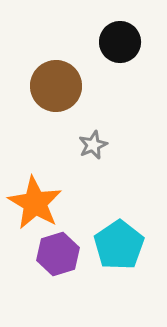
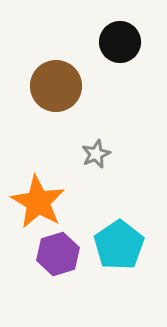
gray star: moved 3 px right, 9 px down
orange star: moved 3 px right, 1 px up
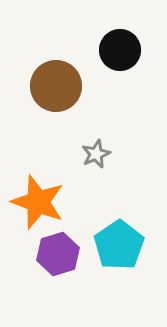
black circle: moved 8 px down
orange star: rotated 10 degrees counterclockwise
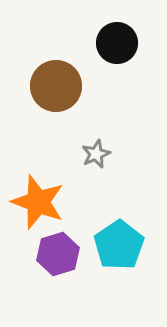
black circle: moved 3 px left, 7 px up
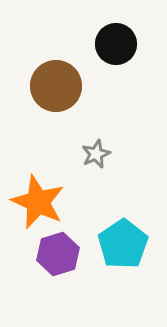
black circle: moved 1 px left, 1 px down
orange star: rotated 4 degrees clockwise
cyan pentagon: moved 4 px right, 1 px up
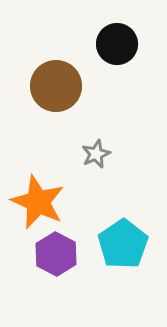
black circle: moved 1 px right
purple hexagon: moved 2 px left; rotated 15 degrees counterclockwise
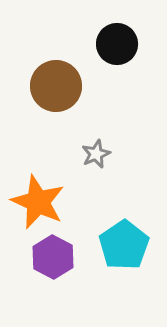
cyan pentagon: moved 1 px right, 1 px down
purple hexagon: moved 3 px left, 3 px down
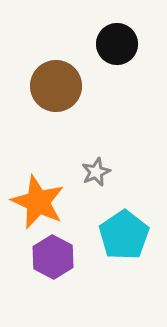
gray star: moved 18 px down
cyan pentagon: moved 10 px up
